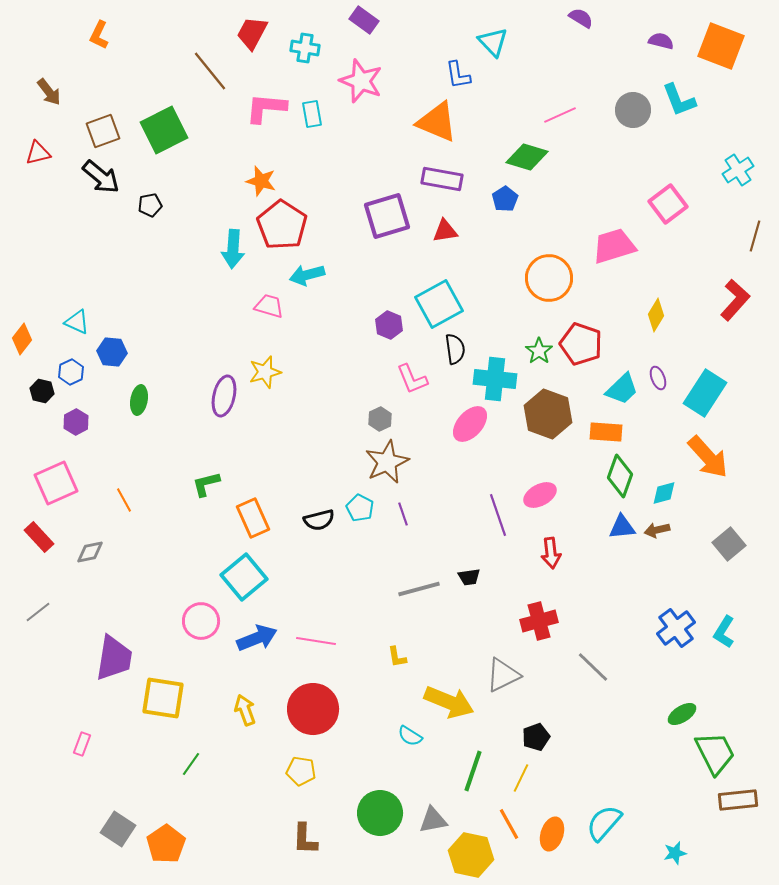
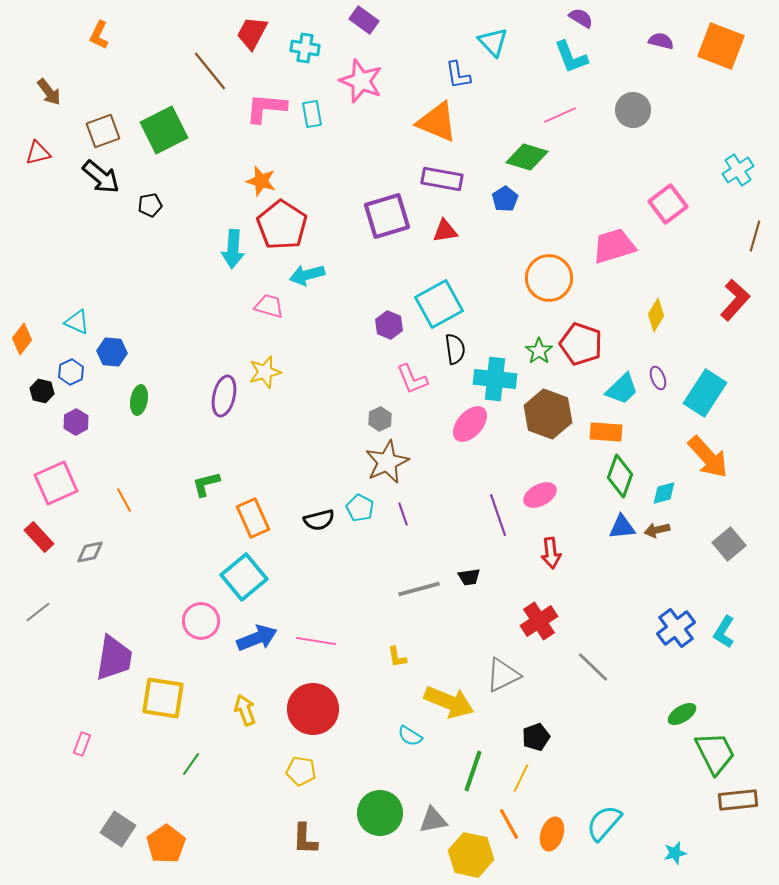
cyan L-shape at (679, 100): moved 108 px left, 43 px up
red cross at (539, 621): rotated 18 degrees counterclockwise
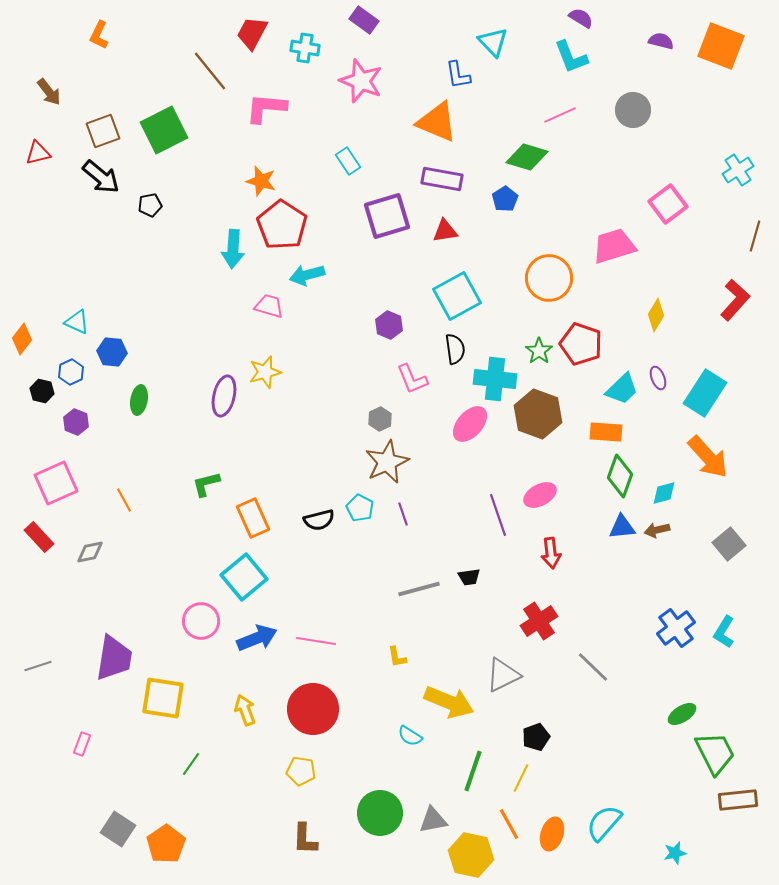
cyan rectangle at (312, 114): moved 36 px right, 47 px down; rotated 24 degrees counterclockwise
cyan square at (439, 304): moved 18 px right, 8 px up
brown hexagon at (548, 414): moved 10 px left
purple hexagon at (76, 422): rotated 10 degrees counterclockwise
gray line at (38, 612): moved 54 px down; rotated 20 degrees clockwise
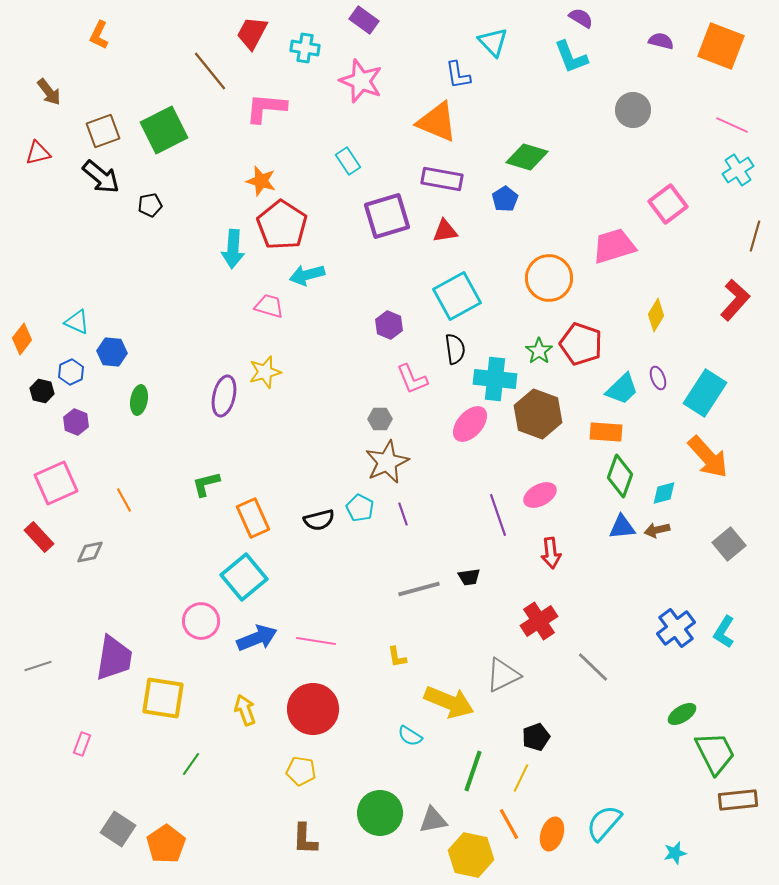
pink line at (560, 115): moved 172 px right, 10 px down; rotated 48 degrees clockwise
gray hexagon at (380, 419): rotated 25 degrees clockwise
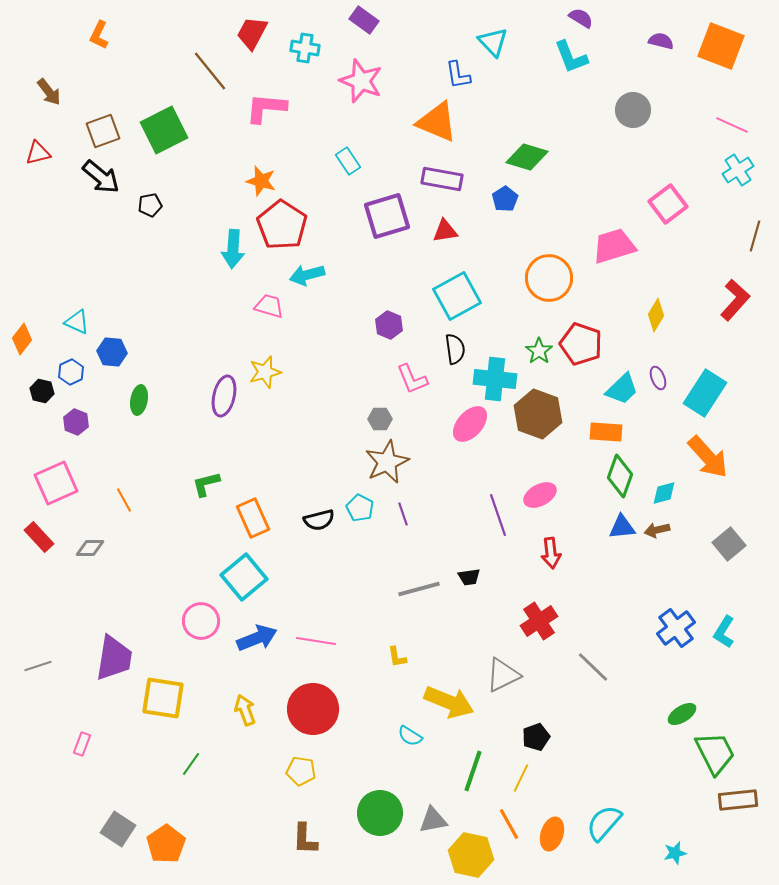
gray diamond at (90, 552): moved 4 px up; rotated 12 degrees clockwise
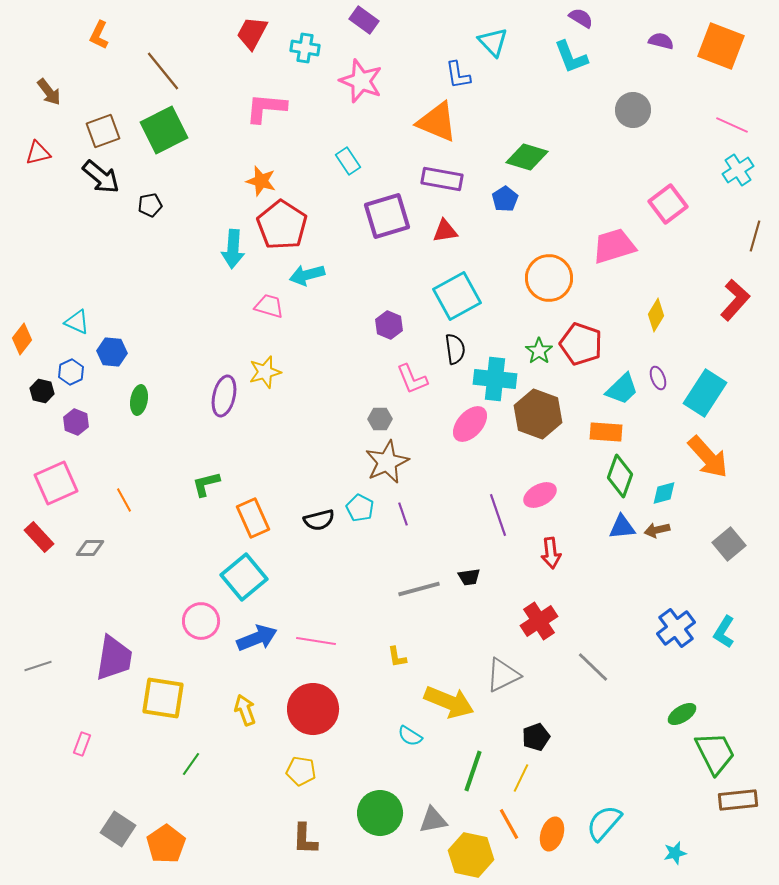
brown line at (210, 71): moved 47 px left
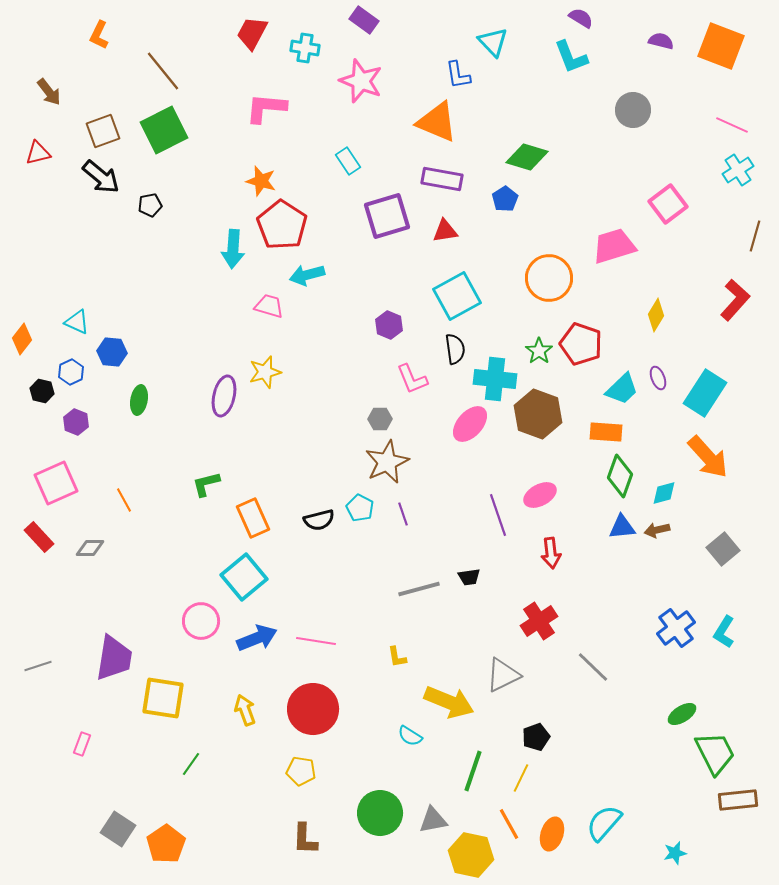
gray square at (729, 544): moved 6 px left, 5 px down
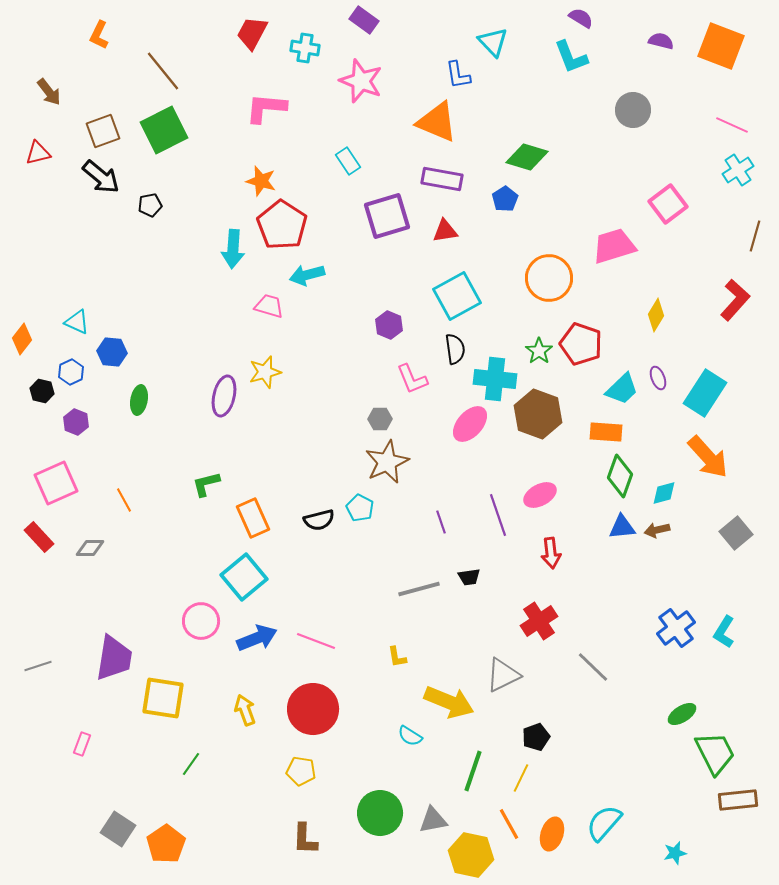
purple line at (403, 514): moved 38 px right, 8 px down
gray square at (723, 549): moved 13 px right, 16 px up
pink line at (316, 641): rotated 12 degrees clockwise
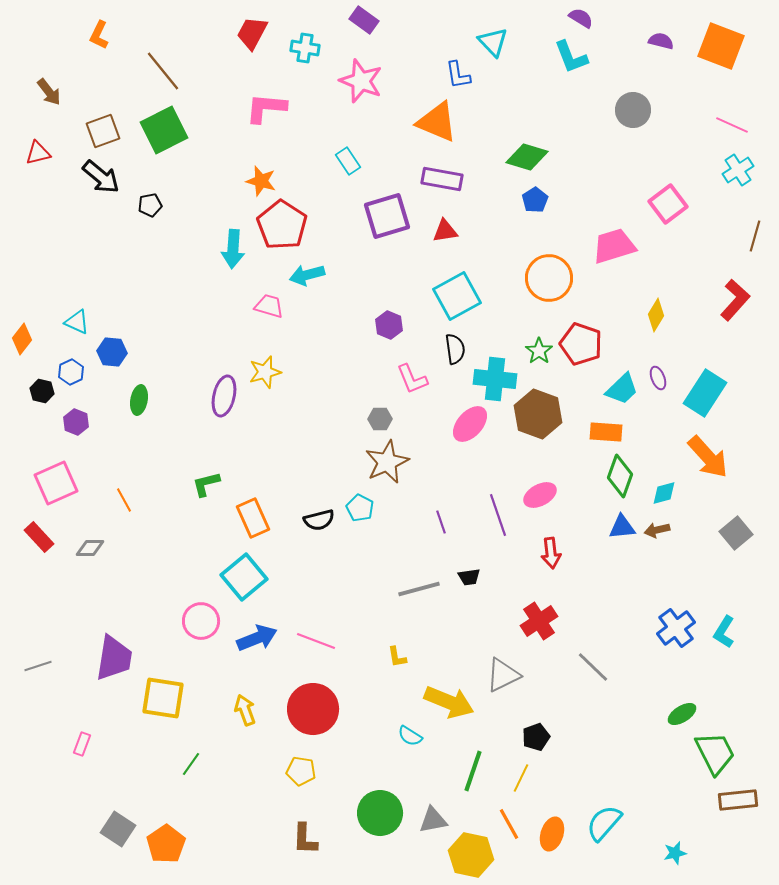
blue pentagon at (505, 199): moved 30 px right, 1 px down
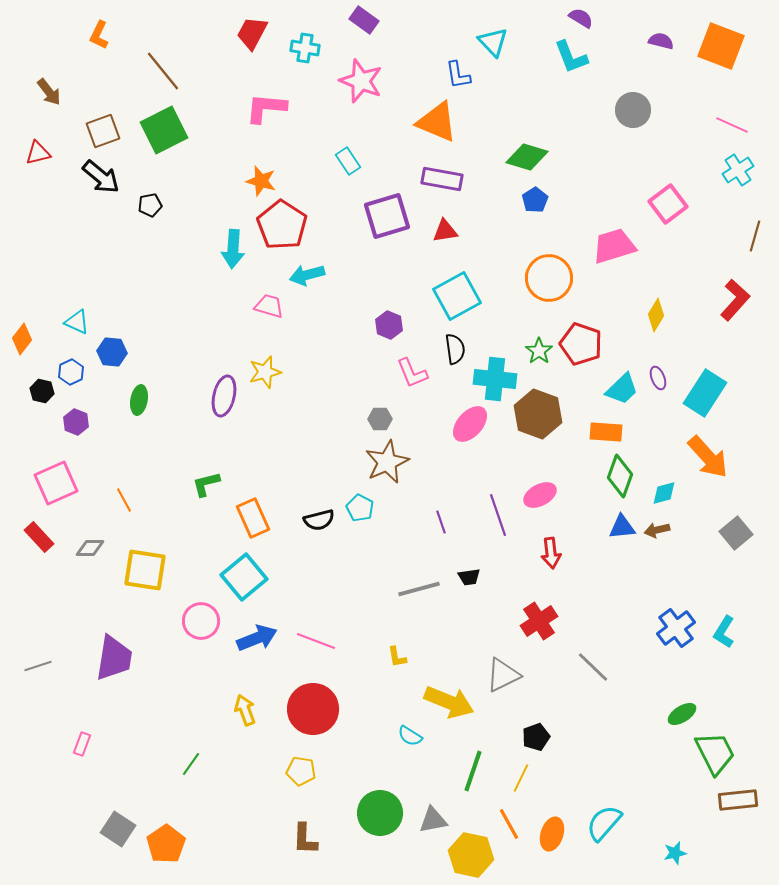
pink L-shape at (412, 379): moved 6 px up
yellow square at (163, 698): moved 18 px left, 128 px up
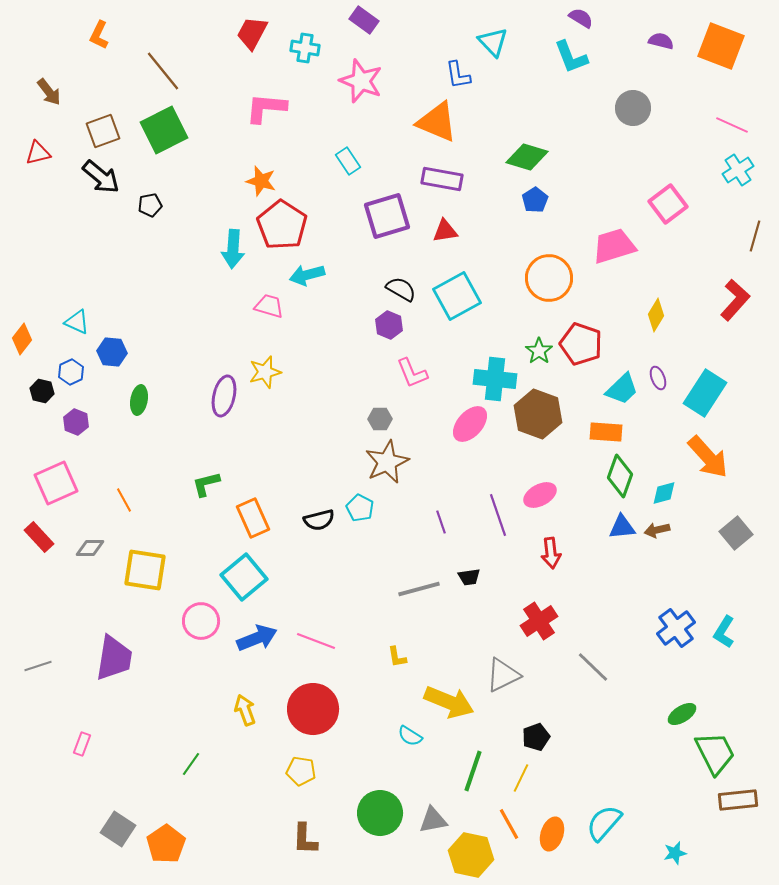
gray circle at (633, 110): moved 2 px up
black semicircle at (455, 349): moved 54 px left, 60 px up; rotated 52 degrees counterclockwise
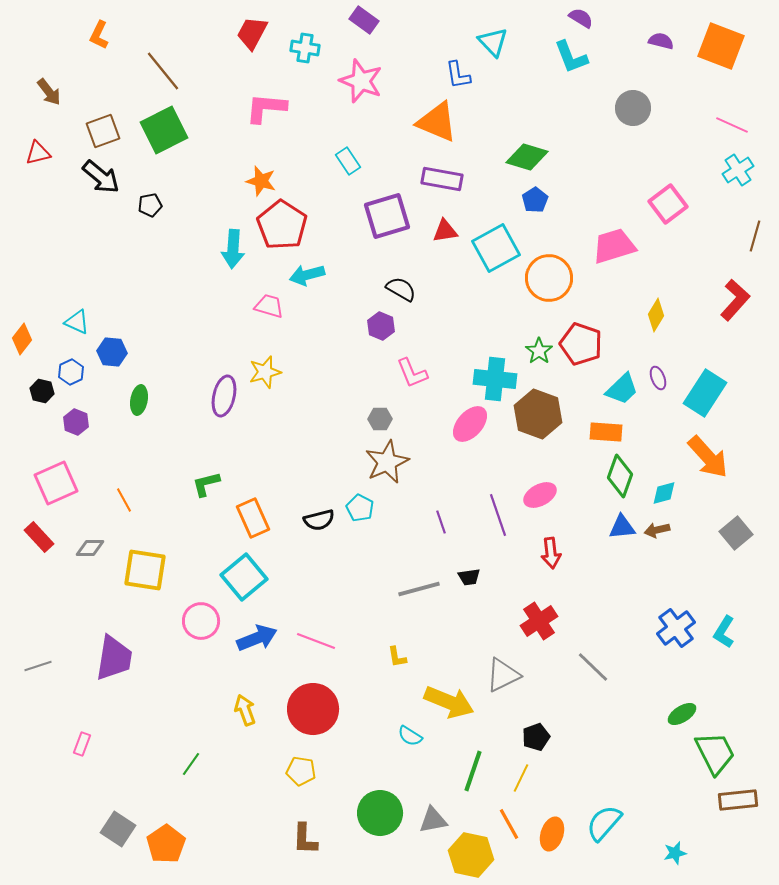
cyan square at (457, 296): moved 39 px right, 48 px up
purple hexagon at (389, 325): moved 8 px left, 1 px down
